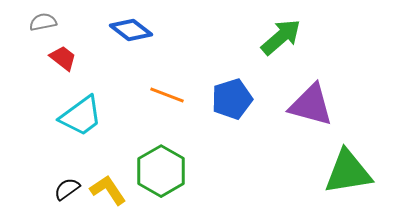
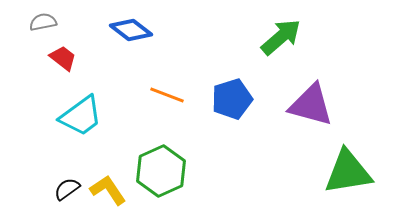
green hexagon: rotated 6 degrees clockwise
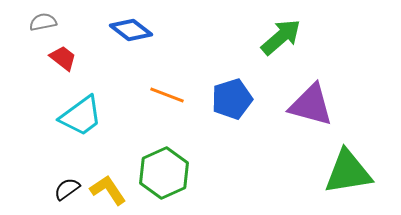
green hexagon: moved 3 px right, 2 px down
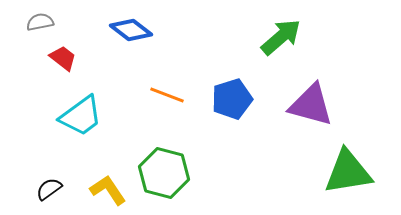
gray semicircle: moved 3 px left
green hexagon: rotated 21 degrees counterclockwise
black semicircle: moved 18 px left
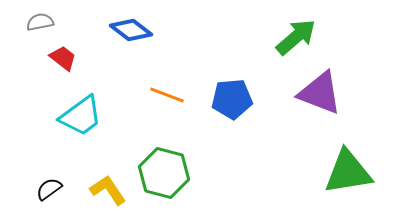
green arrow: moved 15 px right
blue pentagon: rotated 12 degrees clockwise
purple triangle: moved 9 px right, 12 px up; rotated 6 degrees clockwise
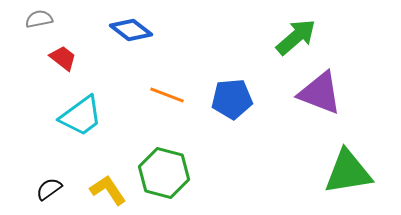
gray semicircle: moved 1 px left, 3 px up
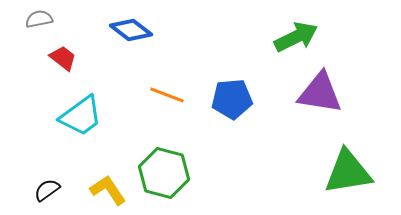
green arrow: rotated 15 degrees clockwise
purple triangle: rotated 12 degrees counterclockwise
black semicircle: moved 2 px left, 1 px down
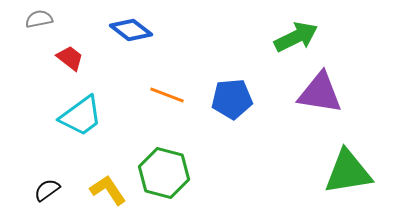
red trapezoid: moved 7 px right
